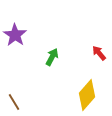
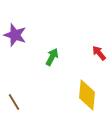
purple star: rotated 15 degrees counterclockwise
yellow diamond: rotated 36 degrees counterclockwise
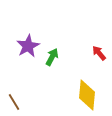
purple star: moved 13 px right, 11 px down; rotated 25 degrees clockwise
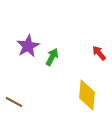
brown line: rotated 30 degrees counterclockwise
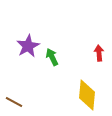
red arrow: rotated 35 degrees clockwise
green arrow: rotated 54 degrees counterclockwise
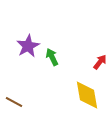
red arrow: moved 1 px right, 9 px down; rotated 42 degrees clockwise
yellow diamond: rotated 16 degrees counterclockwise
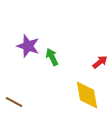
purple star: rotated 25 degrees counterclockwise
red arrow: rotated 14 degrees clockwise
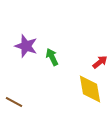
purple star: moved 2 px left
yellow diamond: moved 3 px right, 6 px up
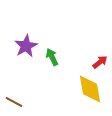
purple star: rotated 25 degrees clockwise
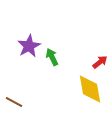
purple star: moved 3 px right
